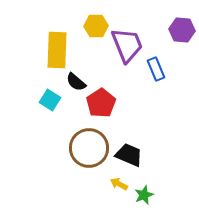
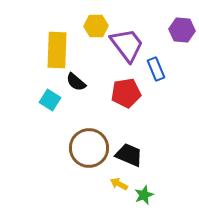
purple trapezoid: rotated 15 degrees counterclockwise
red pentagon: moved 25 px right, 10 px up; rotated 24 degrees clockwise
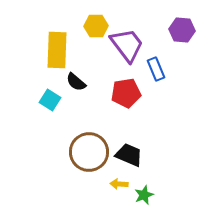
brown circle: moved 4 px down
yellow arrow: rotated 24 degrees counterclockwise
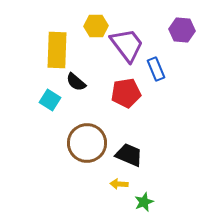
brown circle: moved 2 px left, 9 px up
green star: moved 7 px down
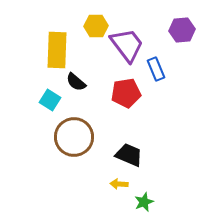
purple hexagon: rotated 10 degrees counterclockwise
brown circle: moved 13 px left, 6 px up
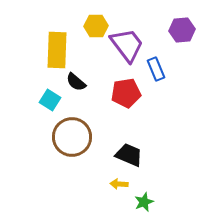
brown circle: moved 2 px left
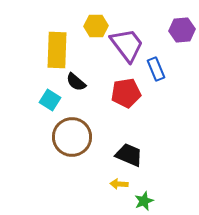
green star: moved 1 px up
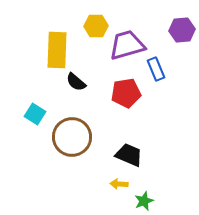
purple trapezoid: rotated 69 degrees counterclockwise
cyan square: moved 15 px left, 14 px down
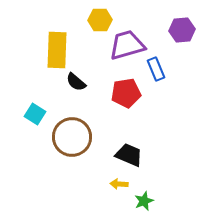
yellow hexagon: moved 4 px right, 6 px up
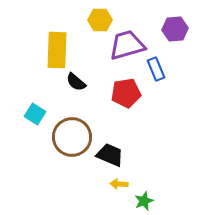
purple hexagon: moved 7 px left, 1 px up
black trapezoid: moved 19 px left
